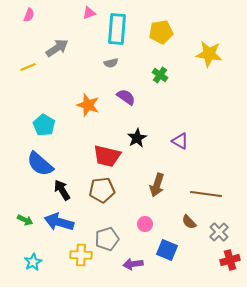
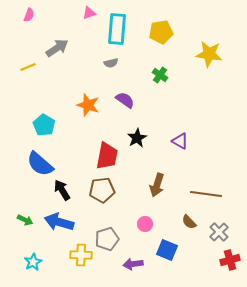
purple semicircle: moved 1 px left, 3 px down
red trapezoid: rotated 92 degrees counterclockwise
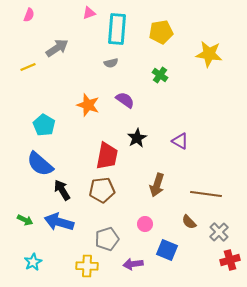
yellow cross: moved 6 px right, 11 px down
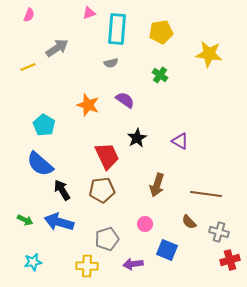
red trapezoid: rotated 36 degrees counterclockwise
gray cross: rotated 30 degrees counterclockwise
cyan star: rotated 18 degrees clockwise
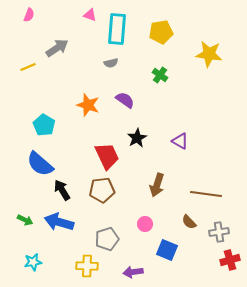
pink triangle: moved 1 px right, 2 px down; rotated 40 degrees clockwise
gray cross: rotated 24 degrees counterclockwise
purple arrow: moved 8 px down
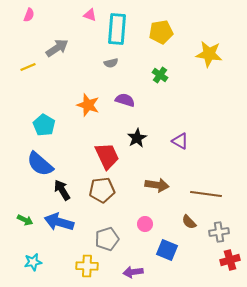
purple semicircle: rotated 18 degrees counterclockwise
brown arrow: rotated 100 degrees counterclockwise
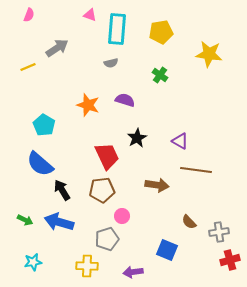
brown line: moved 10 px left, 24 px up
pink circle: moved 23 px left, 8 px up
